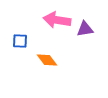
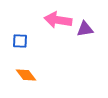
pink arrow: moved 1 px right
orange diamond: moved 21 px left, 15 px down
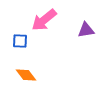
pink arrow: moved 14 px left; rotated 48 degrees counterclockwise
purple triangle: moved 1 px right, 1 px down
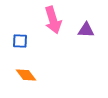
pink arrow: moved 9 px right; rotated 68 degrees counterclockwise
purple triangle: rotated 12 degrees clockwise
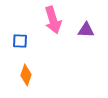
orange diamond: rotated 55 degrees clockwise
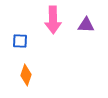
pink arrow: rotated 16 degrees clockwise
purple triangle: moved 5 px up
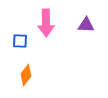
pink arrow: moved 7 px left, 3 px down
orange diamond: rotated 20 degrees clockwise
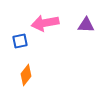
pink arrow: moved 1 px left; rotated 80 degrees clockwise
blue square: rotated 14 degrees counterclockwise
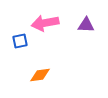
orange diamond: moved 14 px right; rotated 45 degrees clockwise
